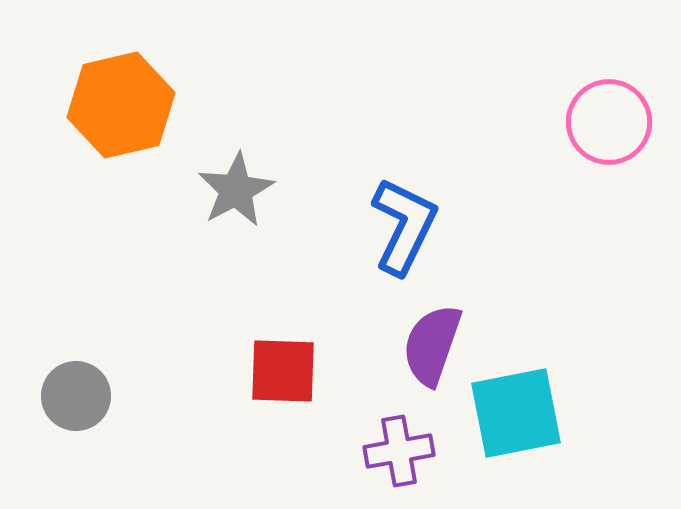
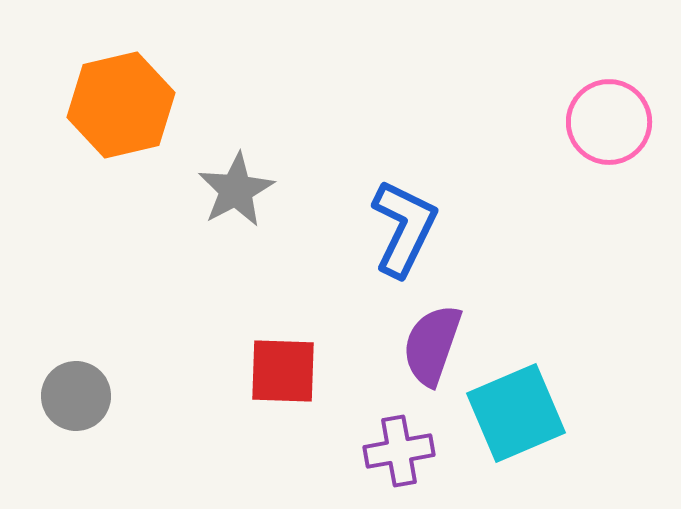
blue L-shape: moved 2 px down
cyan square: rotated 12 degrees counterclockwise
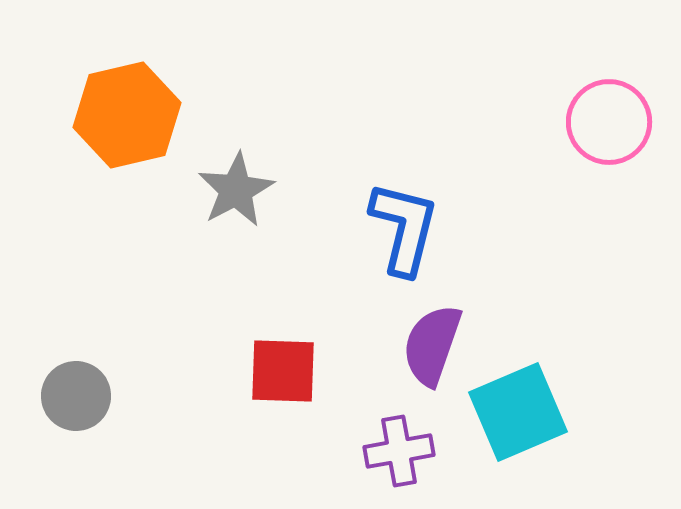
orange hexagon: moved 6 px right, 10 px down
blue L-shape: rotated 12 degrees counterclockwise
cyan square: moved 2 px right, 1 px up
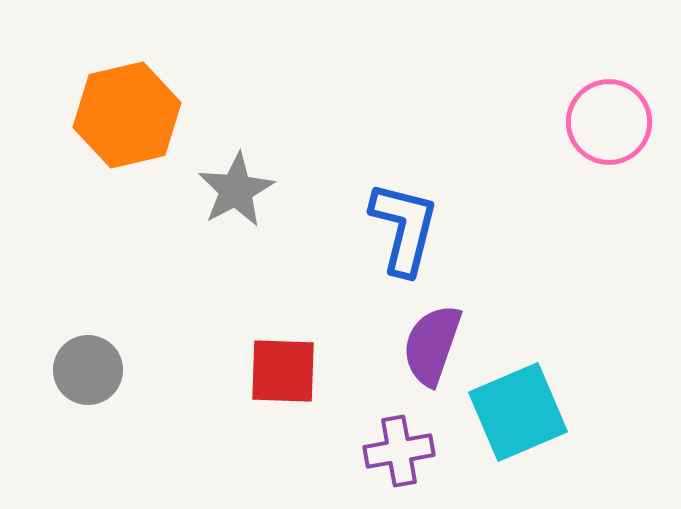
gray circle: moved 12 px right, 26 px up
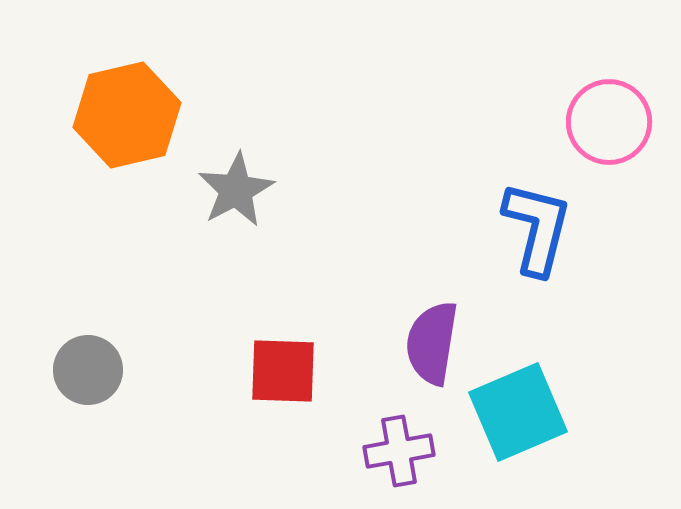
blue L-shape: moved 133 px right
purple semicircle: moved 2 px up; rotated 10 degrees counterclockwise
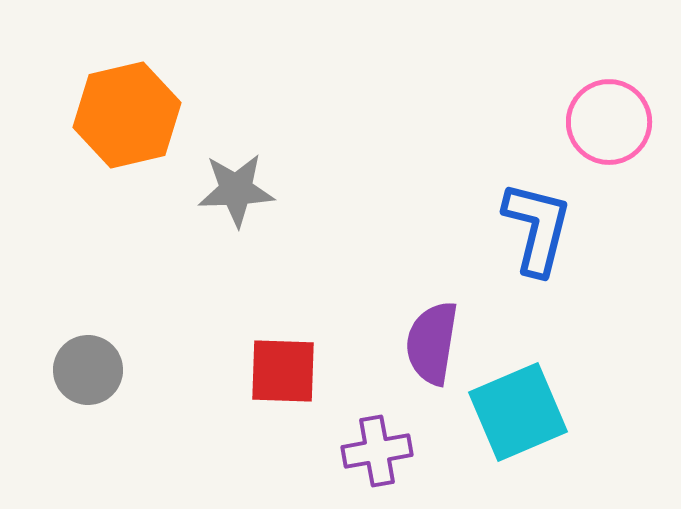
gray star: rotated 26 degrees clockwise
purple cross: moved 22 px left
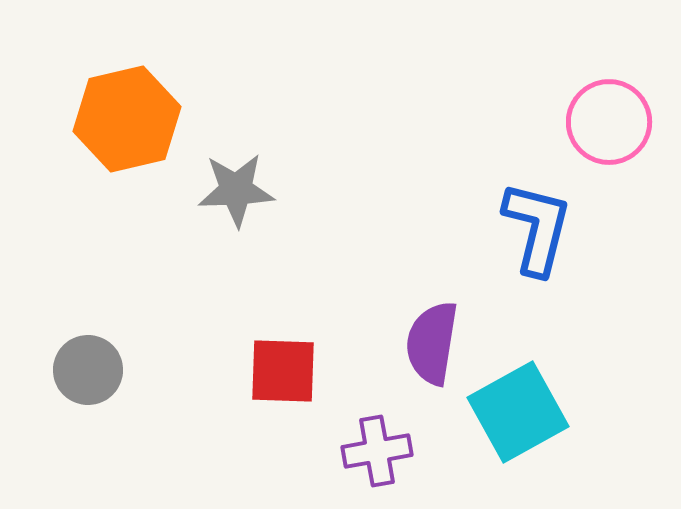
orange hexagon: moved 4 px down
cyan square: rotated 6 degrees counterclockwise
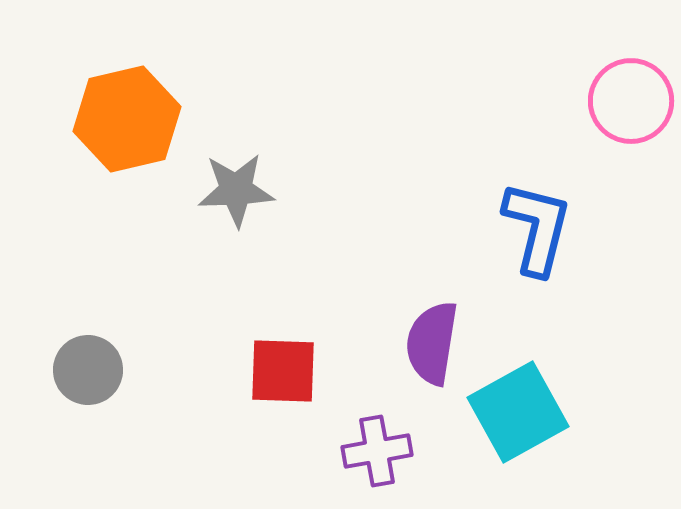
pink circle: moved 22 px right, 21 px up
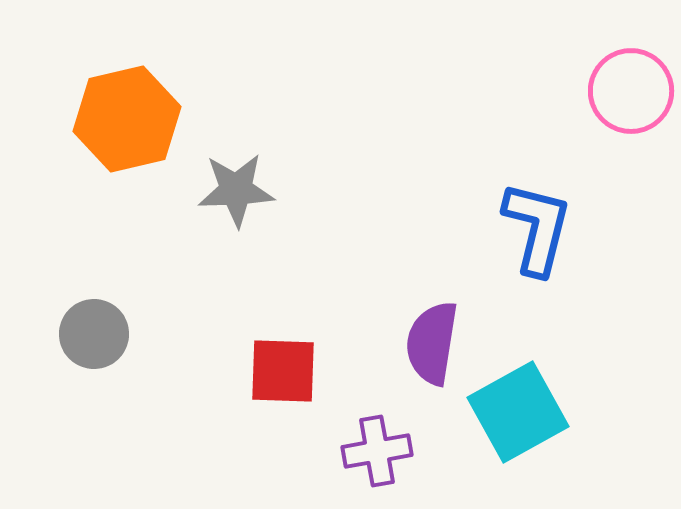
pink circle: moved 10 px up
gray circle: moved 6 px right, 36 px up
